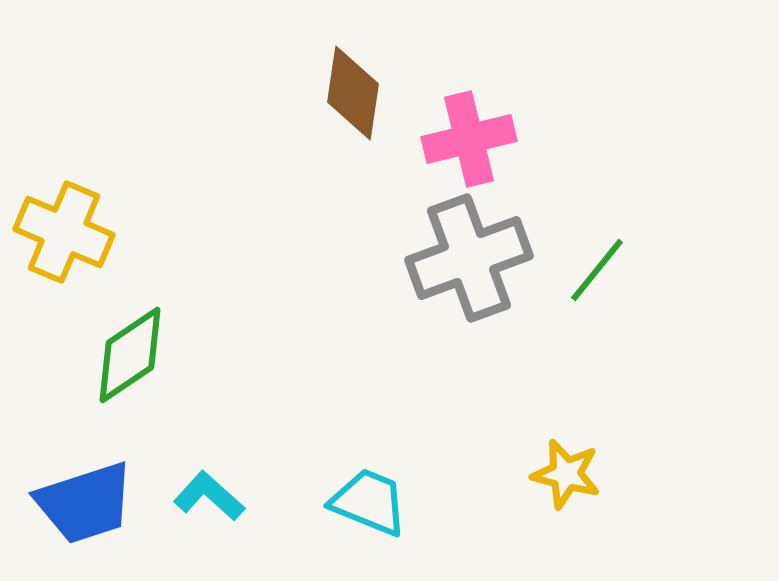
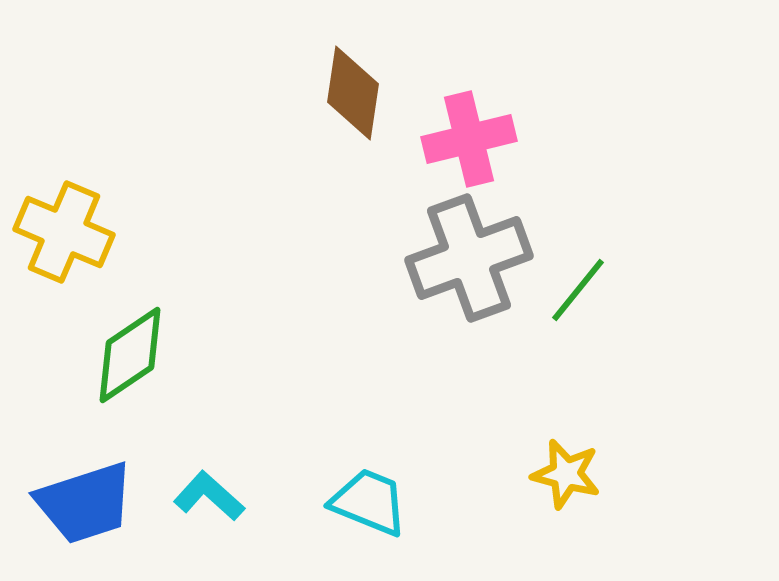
green line: moved 19 px left, 20 px down
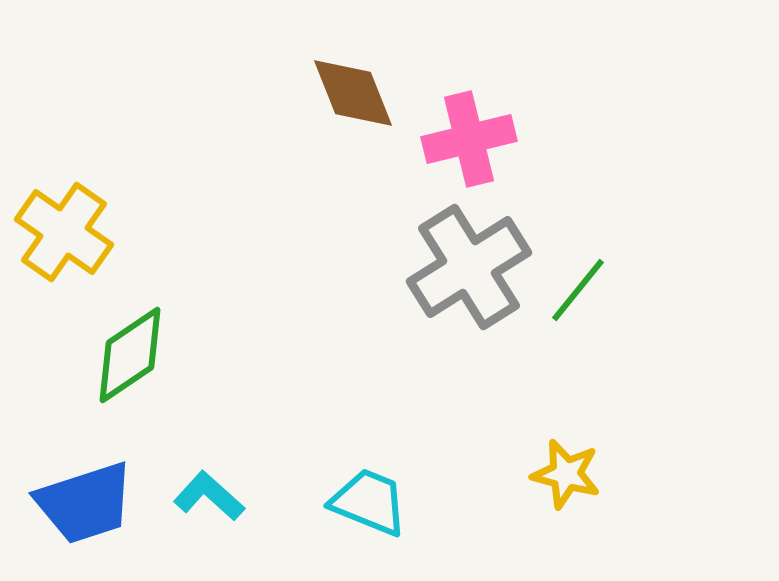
brown diamond: rotated 30 degrees counterclockwise
yellow cross: rotated 12 degrees clockwise
gray cross: moved 9 px down; rotated 12 degrees counterclockwise
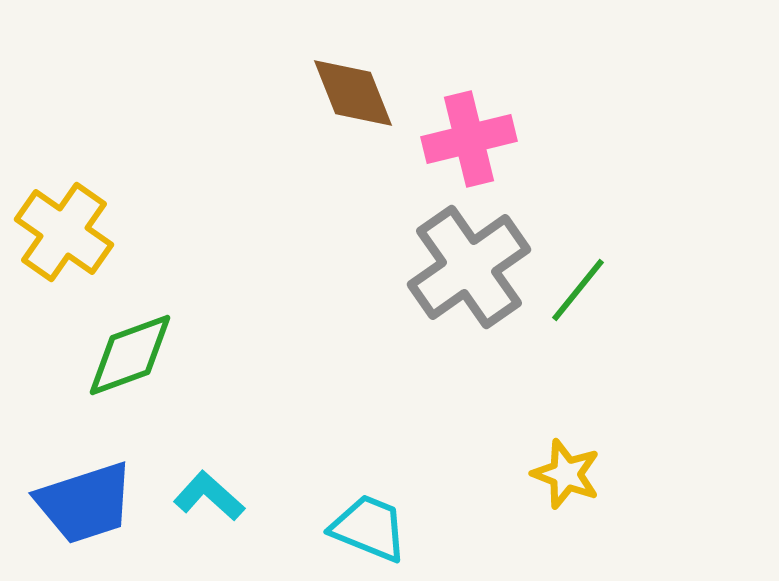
gray cross: rotated 3 degrees counterclockwise
green diamond: rotated 14 degrees clockwise
yellow star: rotated 6 degrees clockwise
cyan trapezoid: moved 26 px down
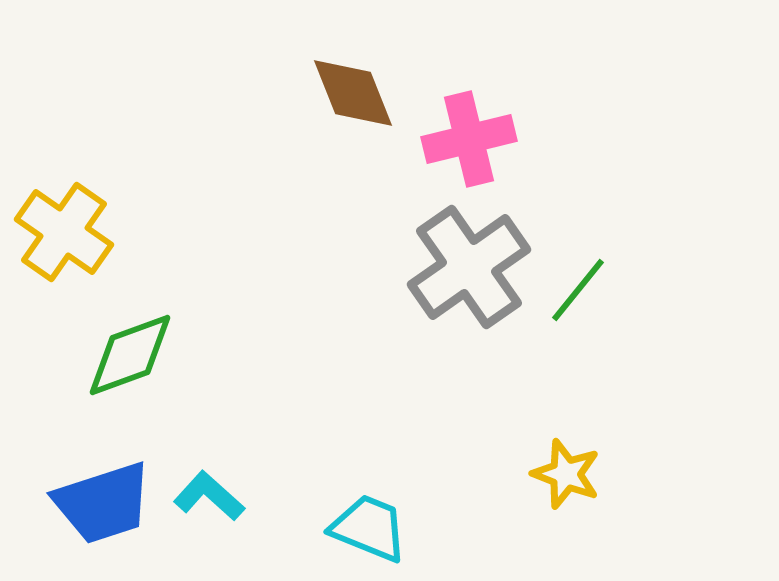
blue trapezoid: moved 18 px right
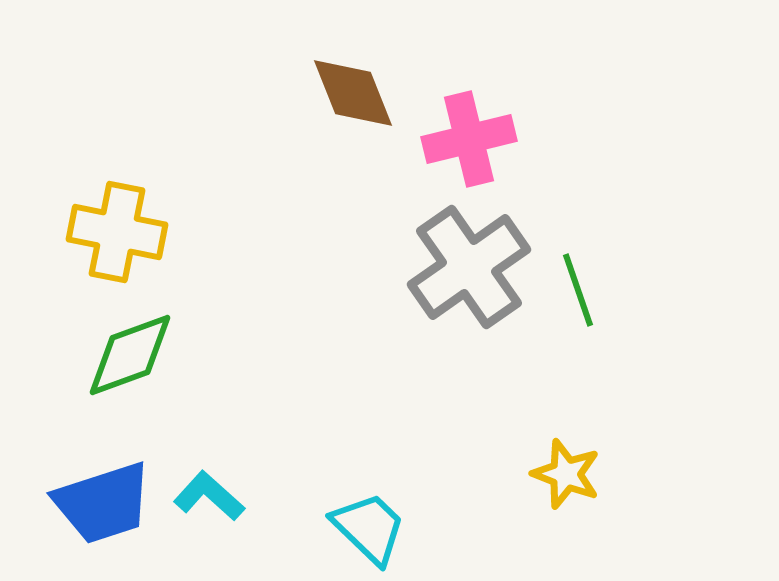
yellow cross: moved 53 px right; rotated 24 degrees counterclockwise
green line: rotated 58 degrees counterclockwise
cyan trapezoid: rotated 22 degrees clockwise
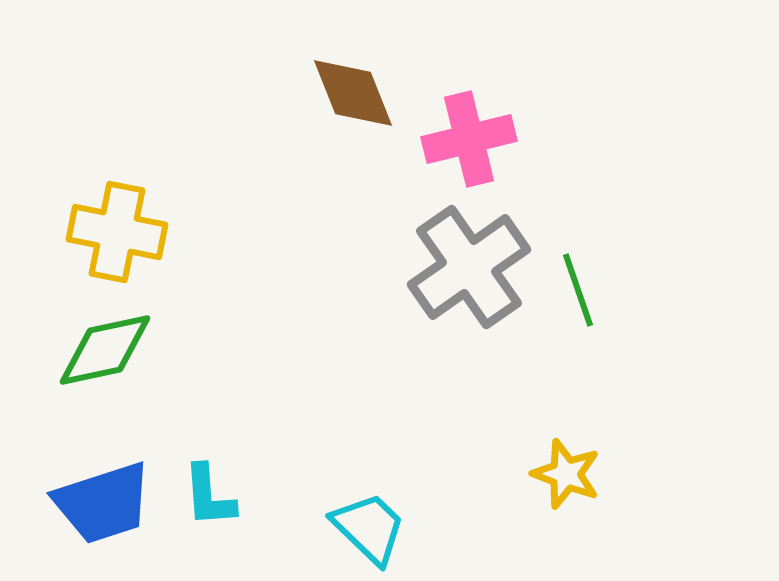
green diamond: moved 25 px left, 5 px up; rotated 8 degrees clockwise
cyan L-shape: rotated 136 degrees counterclockwise
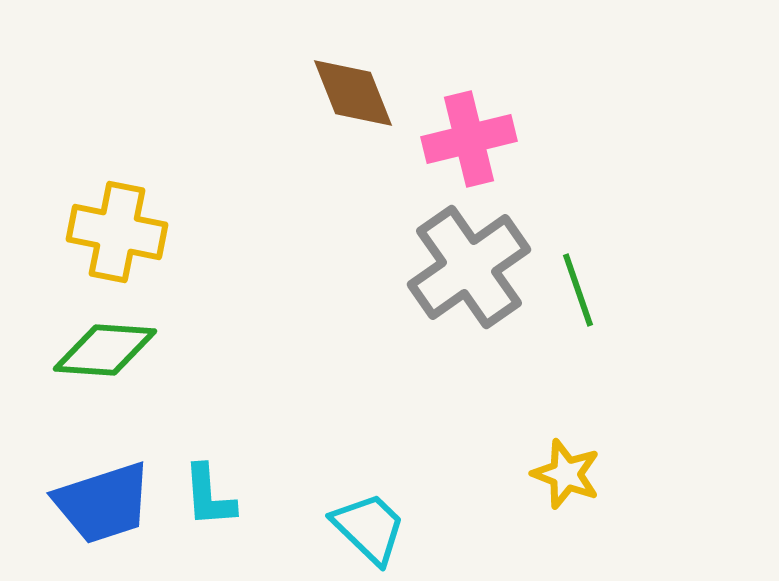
green diamond: rotated 16 degrees clockwise
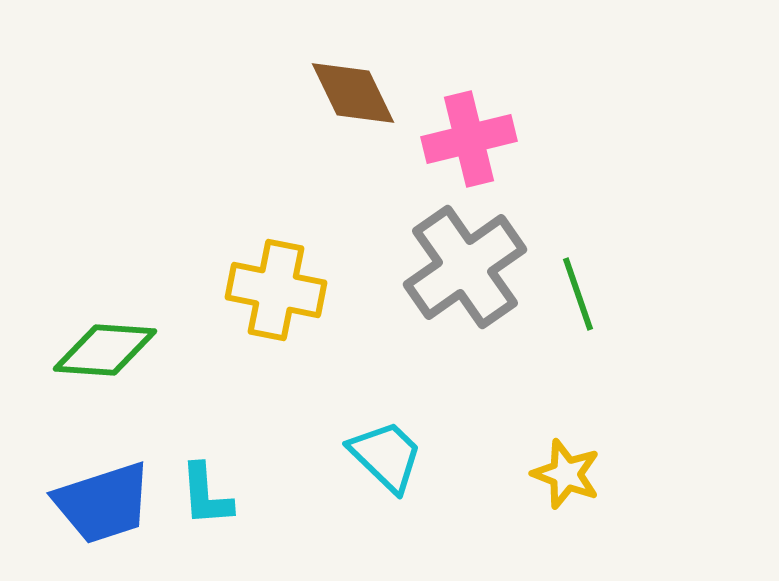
brown diamond: rotated 4 degrees counterclockwise
yellow cross: moved 159 px right, 58 px down
gray cross: moved 4 px left
green line: moved 4 px down
cyan L-shape: moved 3 px left, 1 px up
cyan trapezoid: moved 17 px right, 72 px up
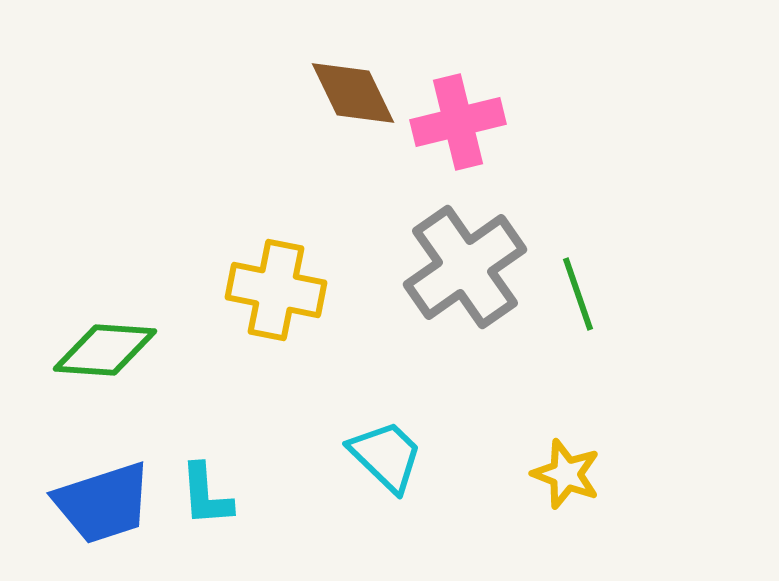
pink cross: moved 11 px left, 17 px up
